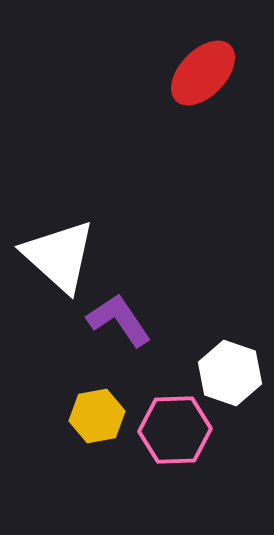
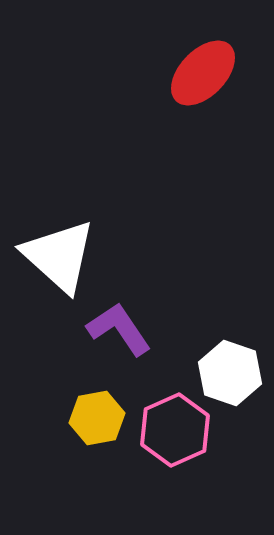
purple L-shape: moved 9 px down
yellow hexagon: moved 2 px down
pink hexagon: rotated 22 degrees counterclockwise
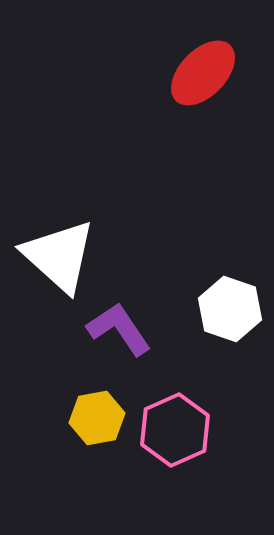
white hexagon: moved 64 px up
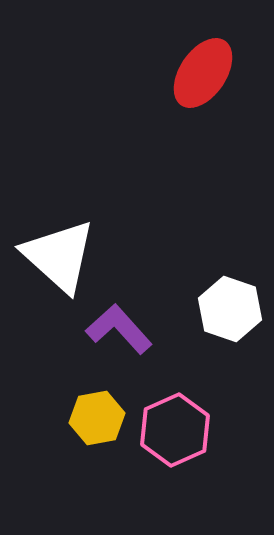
red ellipse: rotated 10 degrees counterclockwise
purple L-shape: rotated 8 degrees counterclockwise
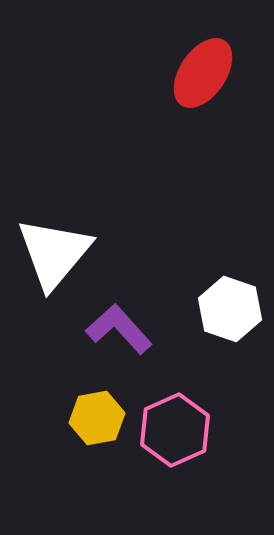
white triangle: moved 5 px left, 3 px up; rotated 28 degrees clockwise
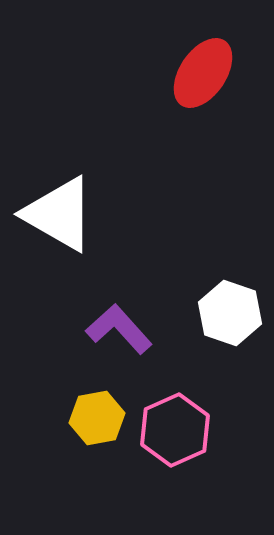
white triangle: moved 5 px right, 39 px up; rotated 40 degrees counterclockwise
white hexagon: moved 4 px down
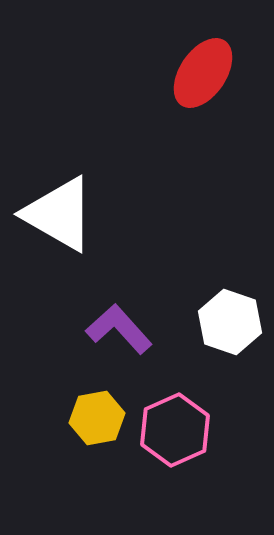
white hexagon: moved 9 px down
